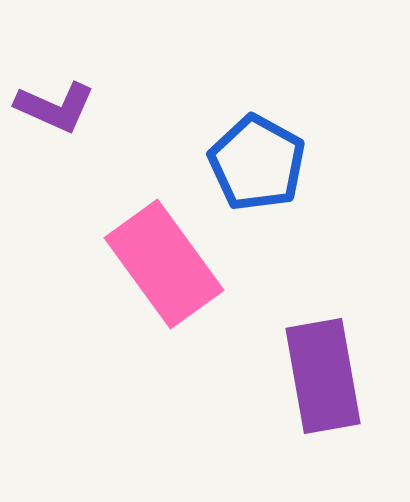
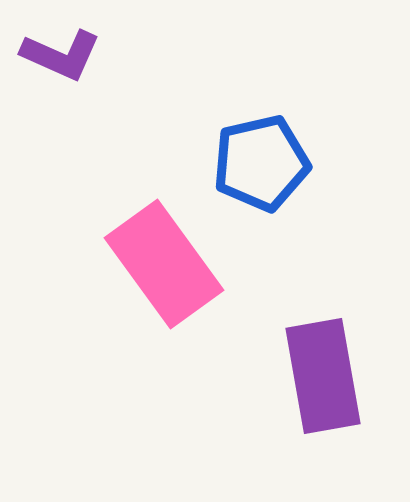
purple L-shape: moved 6 px right, 52 px up
blue pentagon: moved 4 px right; rotated 30 degrees clockwise
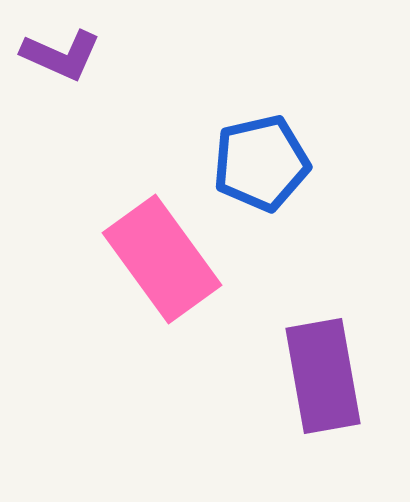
pink rectangle: moved 2 px left, 5 px up
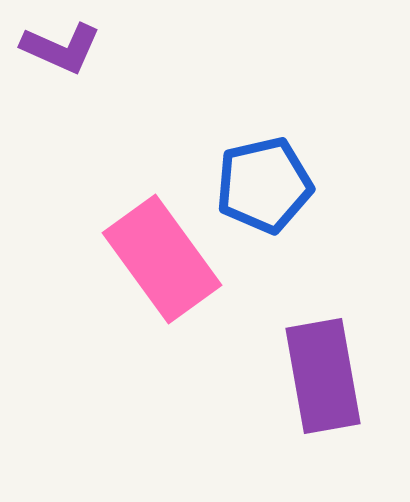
purple L-shape: moved 7 px up
blue pentagon: moved 3 px right, 22 px down
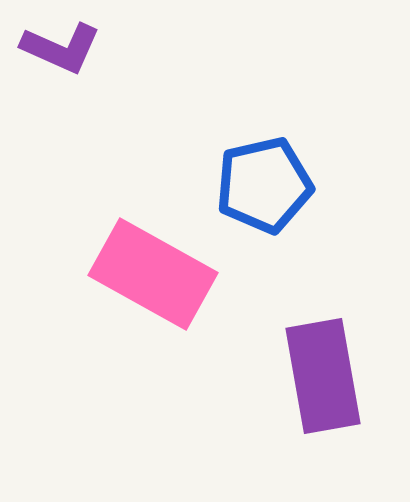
pink rectangle: moved 9 px left, 15 px down; rotated 25 degrees counterclockwise
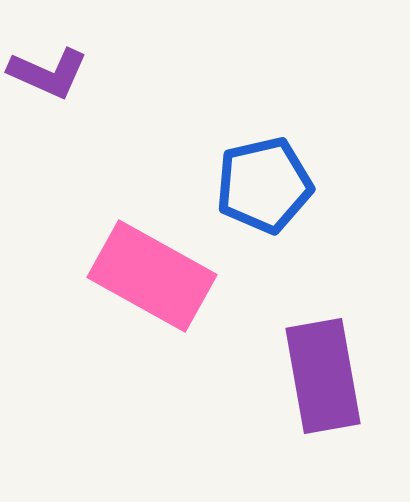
purple L-shape: moved 13 px left, 25 px down
pink rectangle: moved 1 px left, 2 px down
